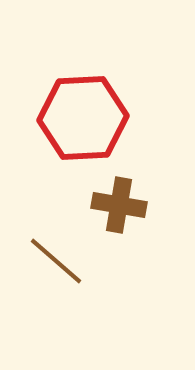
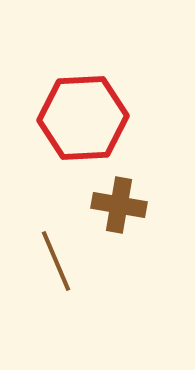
brown line: rotated 26 degrees clockwise
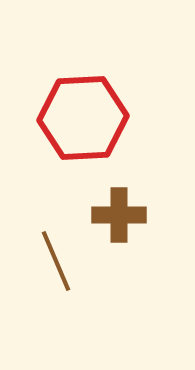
brown cross: moved 10 px down; rotated 10 degrees counterclockwise
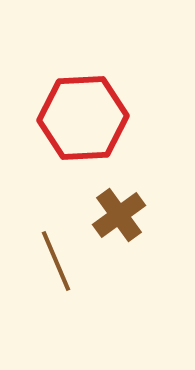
brown cross: rotated 36 degrees counterclockwise
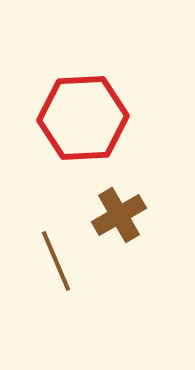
brown cross: rotated 6 degrees clockwise
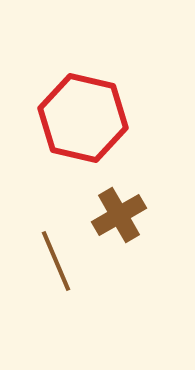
red hexagon: rotated 16 degrees clockwise
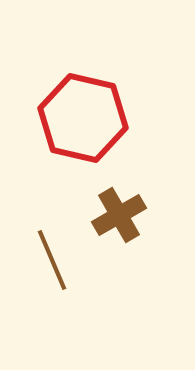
brown line: moved 4 px left, 1 px up
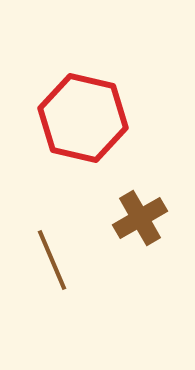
brown cross: moved 21 px right, 3 px down
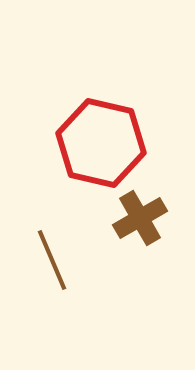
red hexagon: moved 18 px right, 25 px down
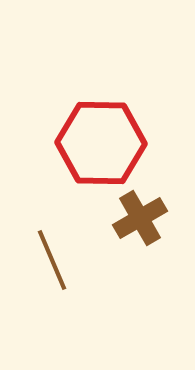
red hexagon: rotated 12 degrees counterclockwise
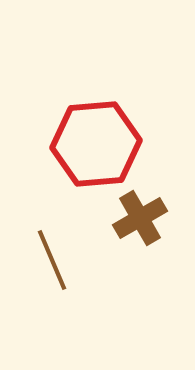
red hexagon: moved 5 px left, 1 px down; rotated 6 degrees counterclockwise
